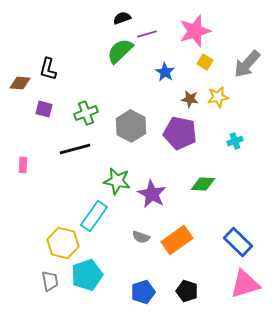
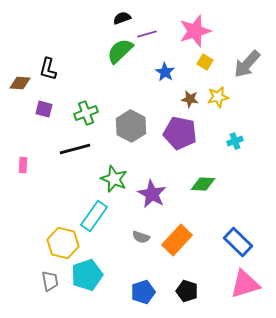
green star: moved 3 px left, 2 px up; rotated 12 degrees clockwise
orange rectangle: rotated 12 degrees counterclockwise
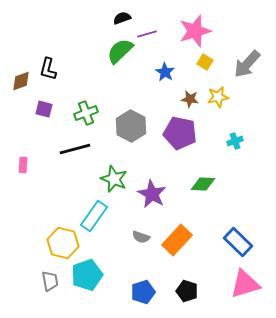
brown diamond: moved 1 px right, 2 px up; rotated 25 degrees counterclockwise
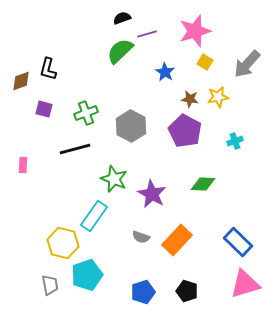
purple pentagon: moved 5 px right, 2 px up; rotated 16 degrees clockwise
gray trapezoid: moved 4 px down
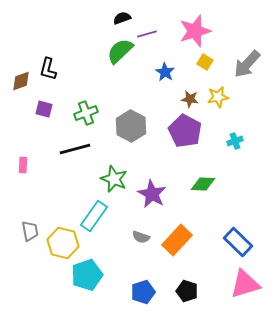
gray trapezoid: moved 20 px left, 54 px up
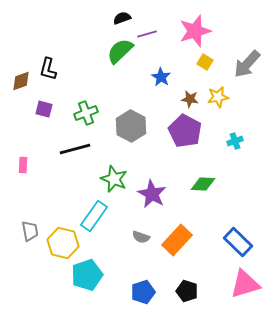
blue star: moved 4 px left, 5 px down
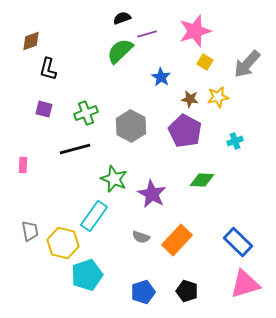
brown diamond: moved 10 px right, 40 px up
green diamond: moved 1 px left, 4 px up
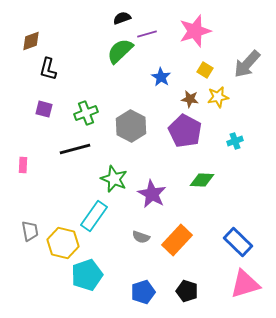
yellow square: moved 8 px down
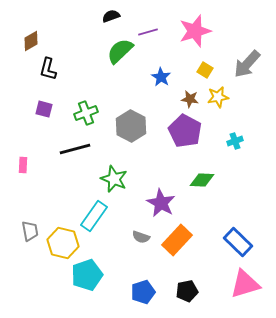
black semicircle: moved 11 px left, 2 px up
purple line: moved 1 px right, 2 px up
brown diamond: rotated 10 degrees counterclockwise
purple star: moved 9 px right, 9 px down
black pentagon: rotated 30 degrees counterclockwise
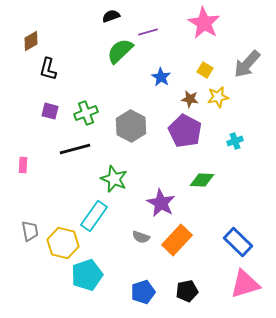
pink star: moved 9 px right, 8 px up; rotated 24 degrees counterclockwise
purple square: moved 6 px right, 2 px down
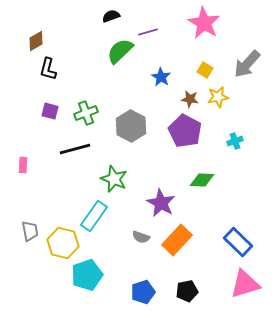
brown diamond: moved 5 px right
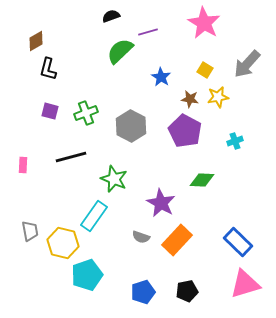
black line: moved 4 px left, 8 px down
